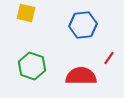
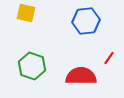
blue hexagon: moved 3 px right, 4 px up
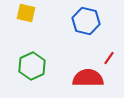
blue hexagon: rotated 20 degrees clockwise
green hexagon: rotated 16 degrees clockwise
red semicircle: moved 7 px right, 2 px down
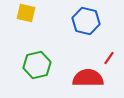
green hexagon: moved 5 px right, 1 px up; rotated 12 degrees clockwise
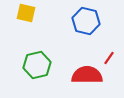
red semicircle: moved 1 px left, 3 px up
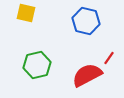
red semicircle: rotated 28 degrees counterclockwise
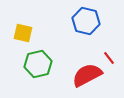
yellow square: moved 3 px left, 20 px down
red line: rotated 72 degrees counterclockwise
green hexagon: moved 1 px right, 1 px up
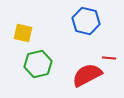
red line: rotated 48 degrees counterclockwise
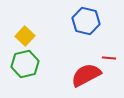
yellow square: moved 2 px right, 3 px down; rotated 30 degrees clockwise
green hexagon: moved 13 px left
red semicircle: moved 1 px left
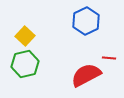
blue hexagon: rotated 20 degrees clockwise
